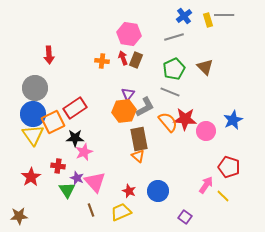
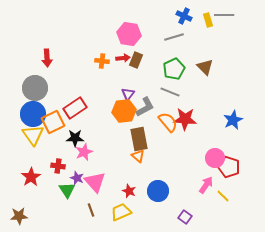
blue cross at (184, 16): rotated 28 degrees counterclockwise
red arrow at (49, 55): moved 2 px left, 3 px down
red arrow at (123, 58): rotated 104 degrees clockwise
pink circle at (206, 131): moved 9 px right, 27 px down
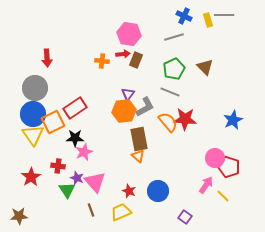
red arrow at (123, 58): moved 4 px up
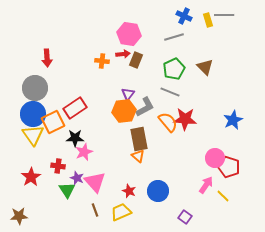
brown line at (91, 210): moved 4 px right
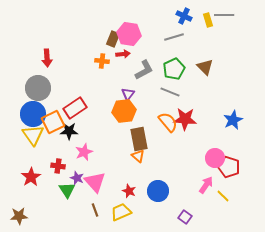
brown rectangle at (136, 60): moved 23 px left, 21 px up
gray circle at (35, 88): moved 3 px right
gray L-shape at (145, 107): moved 1 px left, 37 px up
black star at (75, 138): moved 6 px left, 7 px up
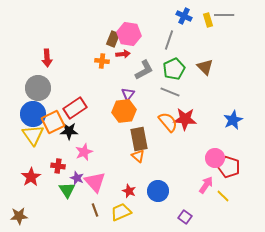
gray line at (174, 37): moved 5 px left, 3 px down; rotated 54 degrees counterclockwise
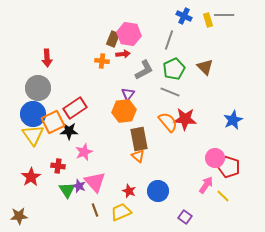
purple star at (77, 178): moved 2 px right, 8 px down
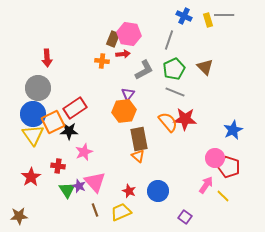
gray line at (170, 92): moved 5 px right
blue star at (233, 120): moved 10 px down
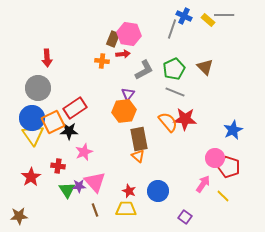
yellow rectangle at (208, 20): rotated 32 degrees counterclockwise
gray line at (169, 40): moved 3 px right, 11 px up
blue circle at (33, 114): moved 1 px left, 4 px down
pink arrow at (206, 185): moved 3 px left, 1 px up
purple star at (79, 186): rotated 24 degrees counterclockwise
yellow trapezoid at (121, 212): moved 5 px right, 3 px up; rotated 25 degrees clockwise
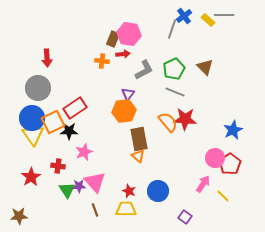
blue cross at (184, 16): rotated 28 degrees clockwise
red pentagon at (229, 167): moved 1 px right, 3 px up; rotated 20 degrees clockwise
